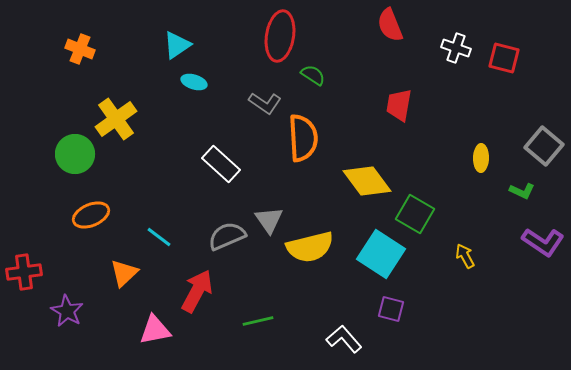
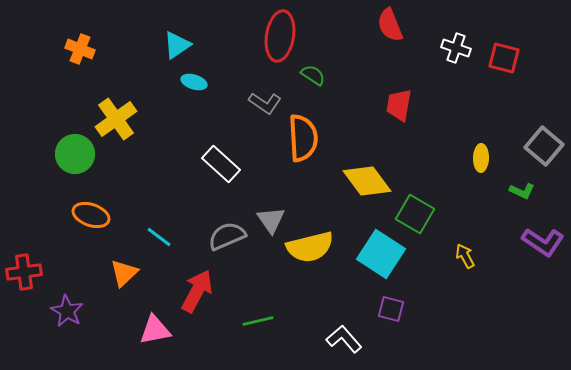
orange ellipse: rotated 42 degrees clockwise
gray triangle: moved 2 px right
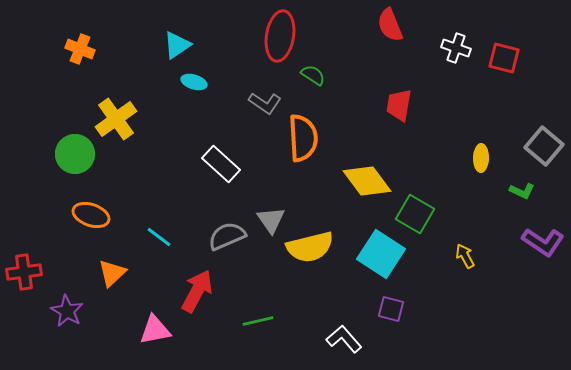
orange triangle: moved 12 px left
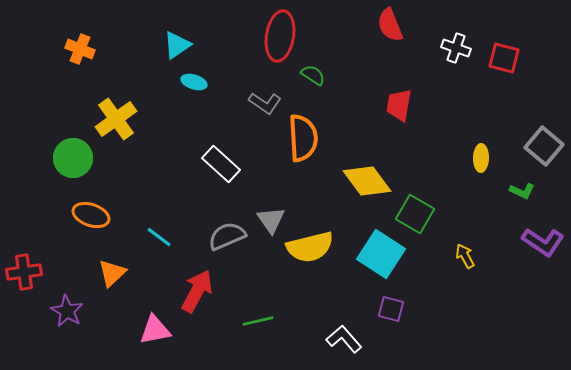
green circle: moved 2 px left, 4 px down
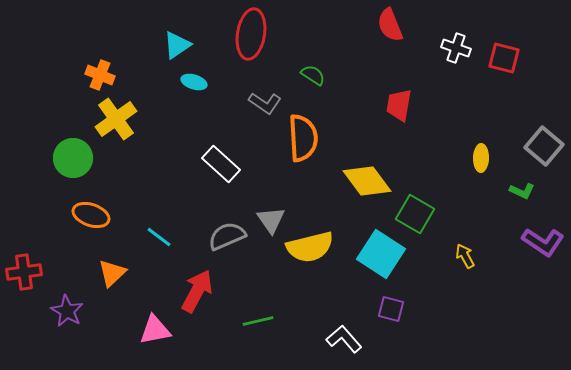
red ellipse: moved 29 px left, 2 px up
orange cross: moved 20 px right, 26 px down
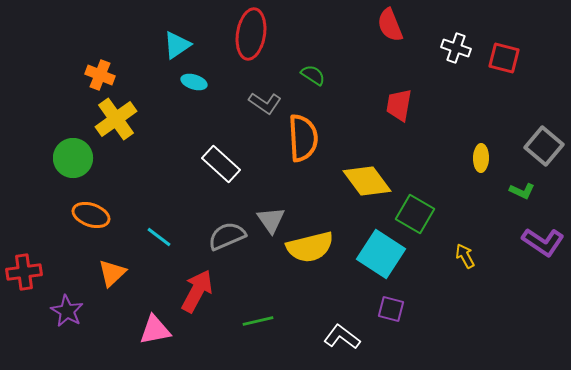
white L-shape: moved 2 px left, 2 px up; rotated 12 degrees counterclockwise
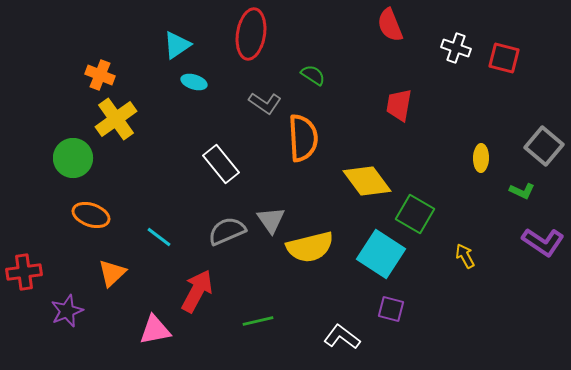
white rectangle: rotated 9 degrees clockwise
gray semicircle: moved 5 px up
purple star: rotated 20 degrees clockwise
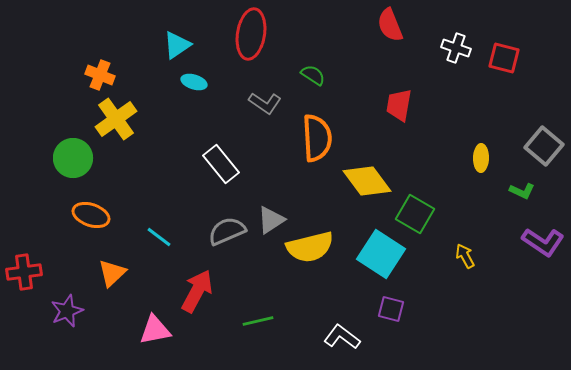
orange semicircle: moved 14 px right
gray triangle: rotated 32 degrees clockwise
